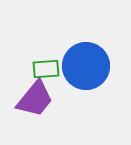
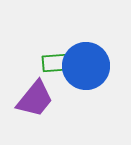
green rectangle: moved 9 px right, 6 px up
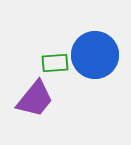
blue circle: moved 9 px right, 11 px up
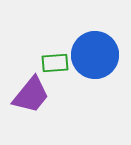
purple trapezoid: moved 4 px left, 4 px up
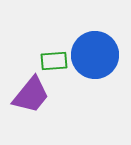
green rectangle: moved 1 px left, 2 px up
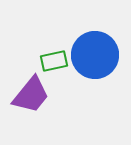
green rectangle: rotated 8 degrees counterclockwise
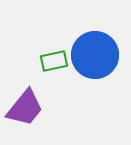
purple trapezoid: moved 6 px left, 13 px down
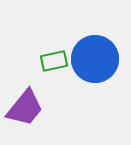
blue circle: moved 4 px down
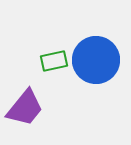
blue circle: moved 1 px right, 1 px down
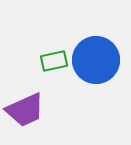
purple trapezoid: moved 2 px down; rotated 27 degrees clockwise
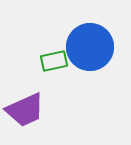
blue circle: moved 6 px left, 13 px up
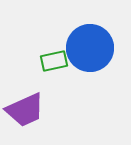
blue circle: moved 1 px down
